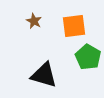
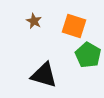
orange square: rotated 25 degrees clockwise
green pentagon: moved 2 px up
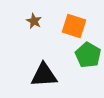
black triangle: rotated 20 degrees counterclockwise
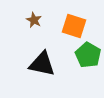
brown star: moved 1 px up
black triangle: moved 2 px left, 11 px up; rotated 16 degrees clockwise
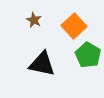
orange square: rotated 30 degrees clockwise
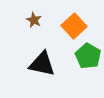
green pentagon: moved 1 px down
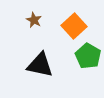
black triangle: moved 2 px left, 1 px down
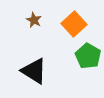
orange square: moved 2 px up
black triangle: moved 6 px left, 6 px down; rotated 20 degrees clockwise
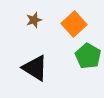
brown star: rotated 28 degrees clockwise
black triangle: moved 1 px right, 3 px up
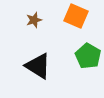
orange square: moved 2 px right, 8 px up; rotated 25 degrees counterclockwise
black triangle: moved 3 px right, 2 px up
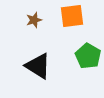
orange square: moved 4 px left; rotated 30 degrees counterclockwise
